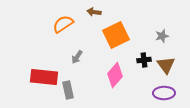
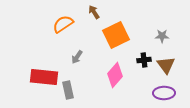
brown arrow: rotated 48 degrees clockwise
gray star: rotated 16 degrees clockwise
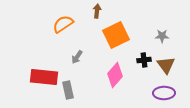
brown arrow: moved 3 px right, 1 px up; rotated 40 degrees clockwise
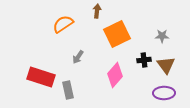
orange square: moved 1 px right, 1 px up
gray arrow: moved 1 px right
red rectangle: moved 3 px left; rotated 12 degrees clockwise
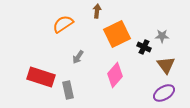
black cross: moved 13 px up; rotated 32 degrees clockwise
purple ellipse: rotated 30 degrees counterclockwise
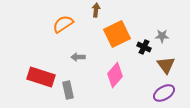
brown arrow: moved 1 px left, 1 px up
gray arrow: rotated 56 degrees clockwise
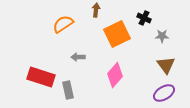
black cross: moved 29 px up
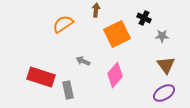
gray arrow: moved 5 px right, 4 px down; rotated 24 degrees clockwise
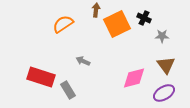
orange square: moved 10 px up
pink diamond: moved 19 px right, 3 px down; rotated 35 degrees clockwise
gray rectangle: rotated 18 degrees counterclockwise
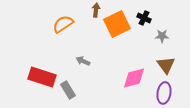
red rectangle: moved 1 px right
purple ellipse: rotated 50 degrees counterclockwise
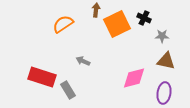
brown triangle: moved 4 px up; rotated 42 degrees counterclockwise
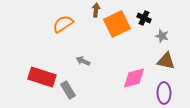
gray star: rotated 16 degrees clockwise
purple ellipse: rotated 10 degrees counterclockwise
